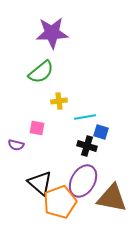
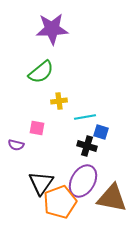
purple star: moved 4 px up
black triangle: moved 1 px right; rotated 24 degrees clockwise
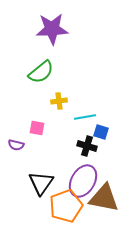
brown triangle: moved 8 px left
orange pentagon: moved 6 px right, 4 px down
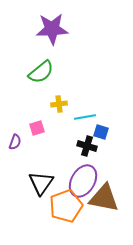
yellow cross: moved 3 px down
pink square: rotated 28 degrees counterclockwise
purple semicircle: moved 1 px left, 3 px up; rotated 84 degrees counterclockwise
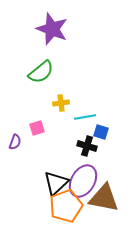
purple star: rotated 24 degrees clockwise
yellow cross: moved 2 px right, 1 px up
black triangle: moved 15 px right; rotated 12 degrees clockwise
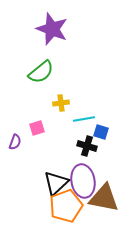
cyan line: moved 1 px left, 2 px down
purple ellipse: rotated 40 degrees counterclockwise
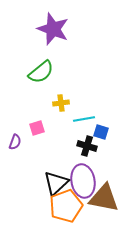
purple star: moved 1 px right
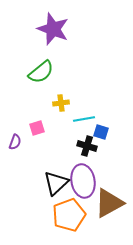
brown triangle: moved 5 px right, 5 px down; rotated 40 degrees counterclockwise
orange pentagon: moved 3 px right, 9 px down
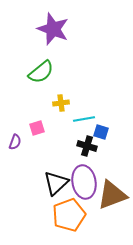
purple ellipse: moved 1 px right, 1 px down
brown triangle: moved 3 px right, 8 px up; rotated 8 degrees clockwise
